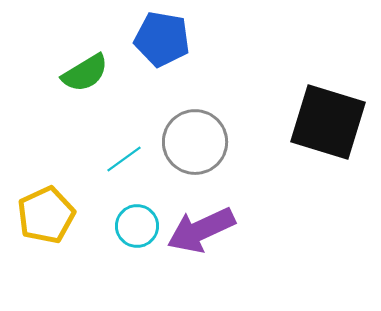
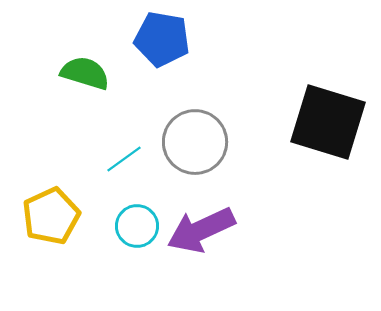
green semicircle: rotated 132 degrees counterclockwise
yellow pentagon: moved 5 px right, 1 px down
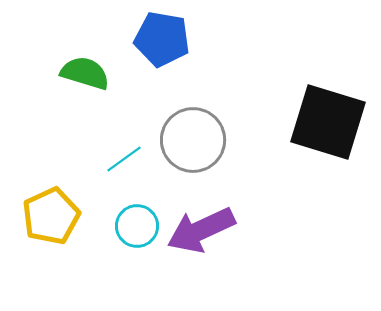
gray circle: moved 2 px left, 2 px up
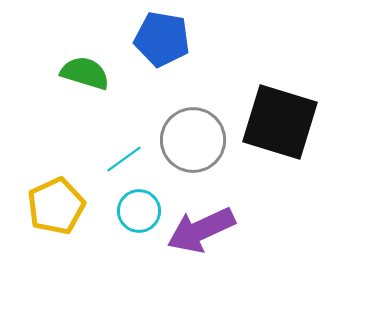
black square: moved 48 px left
yellow pentagon: moved 5 px right, 10 px up
cyan circle: moved 2 px right, 15 px up
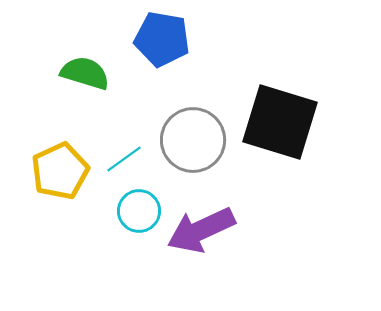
yellow pentagon: moved 4 px right, 35 px up
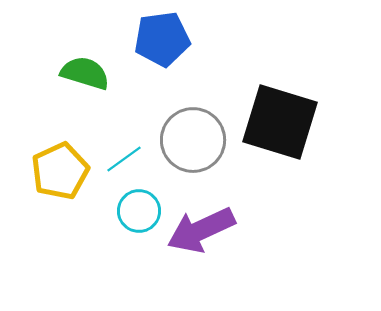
blue pentagon: rotated 18 degrees counterclockwise
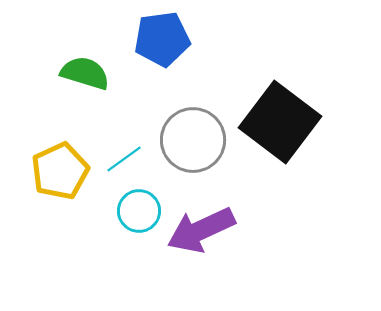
black square: rotated 20 degrees clockwise
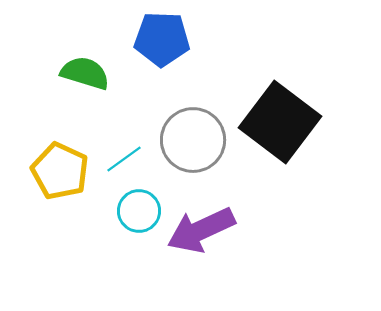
blue pentagon: rotated 10 degrees clockwise
yellow pentagon: rotated 22 degrees counterclockwise
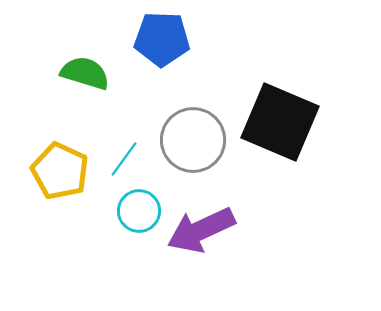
black square: rotated 14 degrees counterclockwise
cyan line: rotated 18 degrees counterclockwise
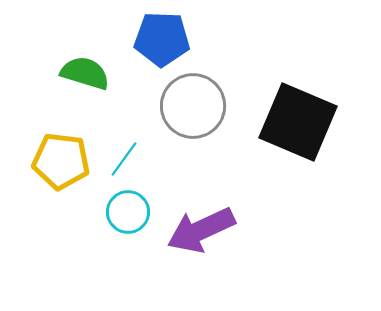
black square: moved 18 px right
gray circle: moved 34 px up
yellow pentagon: moved 1 px right, 10 px up; rotated 18 degrees counterclockwise
cyan circle: moved 11 px left, 1 px down
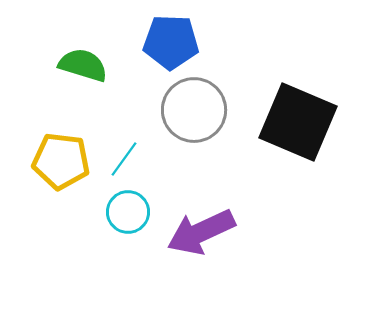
blue pentagon: moved 9 px right, 3 px down
green semicircle: moved 2 px left, 8 px up
gray circle: moved 1 px right, 4 px down
purple arrow: moved 2 px down
